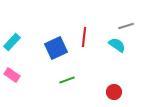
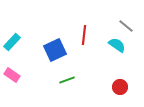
gray line: rotated 56 degrees clockwise
red line: moved 2 px up
blue square: moved 1 px left, 2 px down
red circle: moved 6 px right, 5 px up
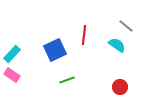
cyan rectangle: moved 12 px down
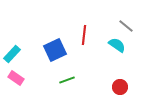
pink rectangle: moved 4 px right, 3 px down
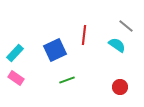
cyan rectangle: moved 3 px right, 1 px up
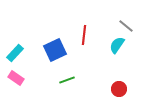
cyan semicircle: rotated 90 degrees counterclockwise
red circle: moved 1 px left, 2 px down
